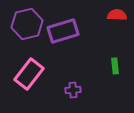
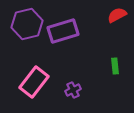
red semicircle: rotated 30 degrees counterclockwise
pink rectangle: moved 5 px right, 8 px down
purple cross: rotated 21 degrees counterclockwise
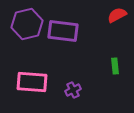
purple rectangle: rotated 24 degrees clockwise
pink rectangle: moved 2 px left; rotated 56 degrees clockwise
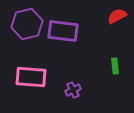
red semicircle: moved 1 px down
pink rectangle: moved 1 px left, 5 px up
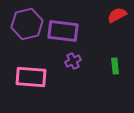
red semicircle: moved 1 px up
purple cross: moved 29 px up
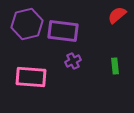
red semicircle: rotated 12 degrees counterclockwise
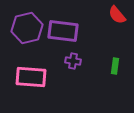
red semicircle: rotated 90 degrees counterclockwise
purple hexagon: moved 4 px down
purple cross: rotated 35 degrees clockwise
green rectangle: rotated 14 degrees clockwise
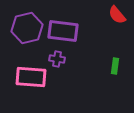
purple cross: moved 16 px left, 2 px up
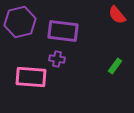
purple hexagon: moved 7 px left, 6 px up
green rectangle: rotated 28 degrees clockwise
